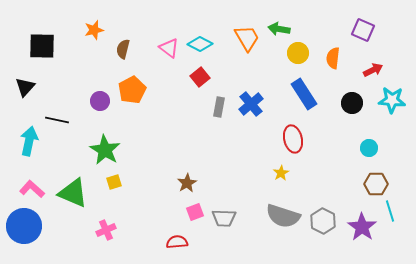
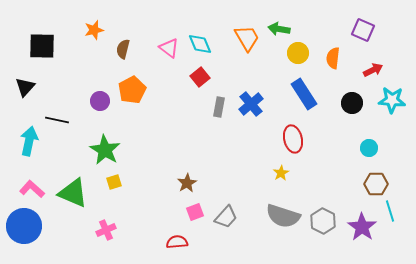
cyan diamond: rotated 40 degrees clockwise
gray trapezoid: moved 2 px right, 1 px up; rotated 50 degrees counterclockwise
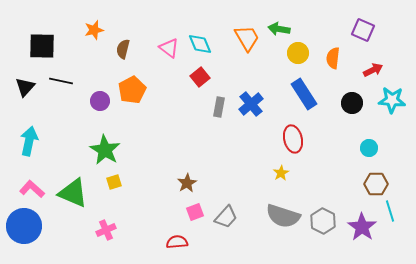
black line: moved 4 px right, 39 px up
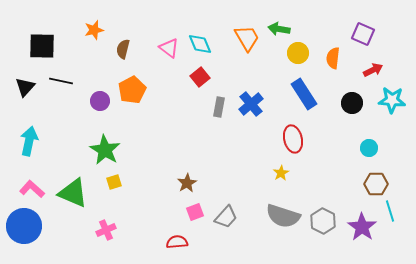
purple square: moved 4 px down
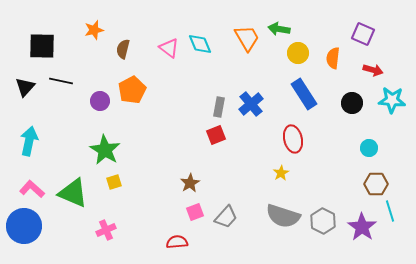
red arrow: rotated 42 degrees clockwise
red square: moved 16 px right, 58 px down; rotated 18 degrees clockwise
brown star: moved 3 px right
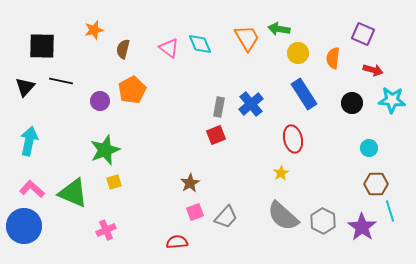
green star: rotated 20 degrees clockwise
gray semicircle: rotated 24 degrees clockwise
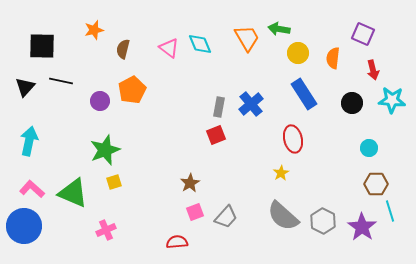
red arrow: rotated 60 degrees clockwise
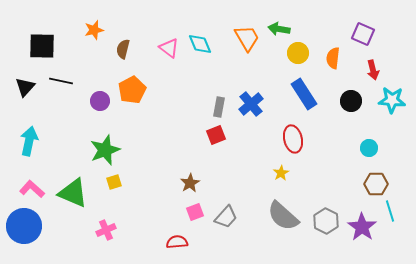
black circle: moved 1 px left, 2 px up
gray hexagon: moved 3 px right
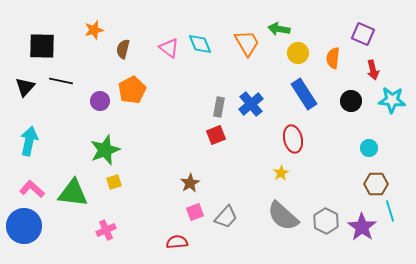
orange trapezoid: moved 5 px down
green triangle: rotated 16 degrees counterclockwise
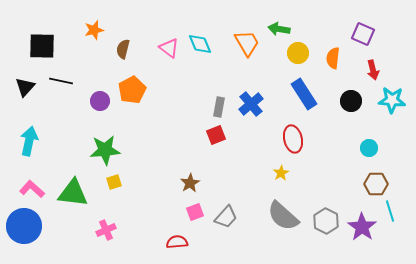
green star: rotated 16 degrees clockwise
